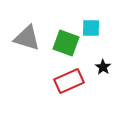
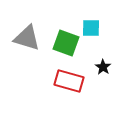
red rectangle: rotated 40 degrees clockwise
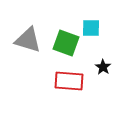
gray triangle: moved 1 px right, 2 px down
red rectangle: rotated 12 degrees counterclockwise
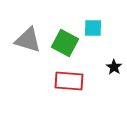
cyan square: moved 2 px right
green square: moved 1 px left; rotated 8 degrees clockwise
black star: moved 11 px right
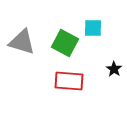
gray triangle: moved 6 px left, 2 px down
black star: moved 2 px down
